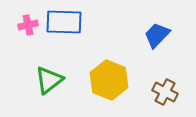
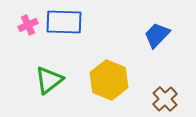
pink cross: rotated 12 degrees counterclockwise
brown cross: moved 7 px down; rotated 20 degrees clockwise
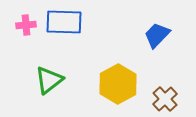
pink cross: moved 2 px left; rotated 18 degrees clockwise
yellow hexagon: moved 9 px right, 4 px down; rotated 9 degrees clockwise
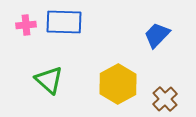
green triangle: rotated 40 degrees counterclockwise
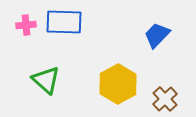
green triangle: moved 3 px left
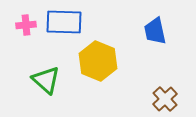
blue trapezoid: moved 2 px left, 4 px up; rotated 56 degrees counterclockwise
yellow hexagon: moved 20 px left, 23 px up; rotated 9 degrees counterclockwise
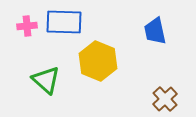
pink cross: moved 1 px right, 1 px down
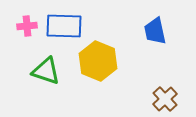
blue rectangle: moved 4 px down
green triangle: moved 9 px up; rotated 24 degrees counterclockwise
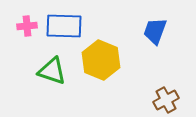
blue trapezoid: rotated 32 degrees clockwise
yellow hexagon: moved 3 px right, 1 px up
green triangle: moved 6 px right
brown cross: moved 1 px right, 1 px down; rotated 15 degrees clockwise
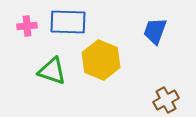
blue rectangle: moved 4 px right, 4 px up
